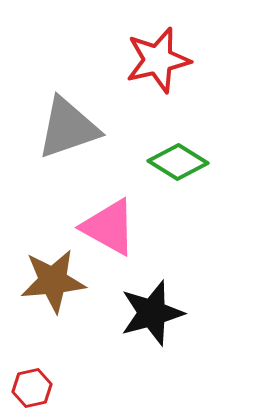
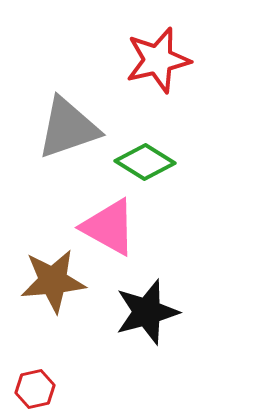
green diamond: moved 33 px left
black star: moved 5 px left, 1 px up
red hexagon: moved 3 px right, 1 px down
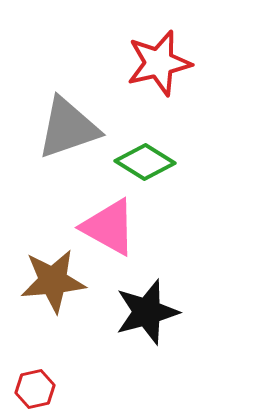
red star: moved 1 px right, 3 px down
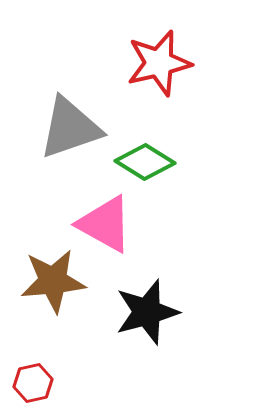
gray triangle: moved 2 px right
pink triangle: moved 4 px left, 3 px up
red hexagon: moved 2 px left, 6 px up
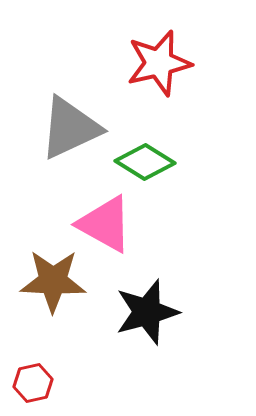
gray triangle: rotated 6 degrees counterclockwise
brown star: rotated 8 degrees clockwise
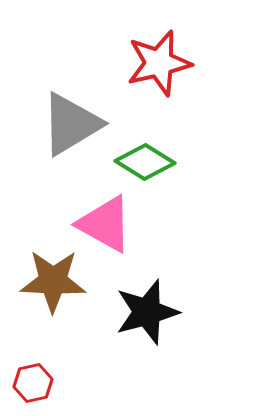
gray triangle: moved 1 px right, 4 px up; rotated 6 degrees counterclockwise
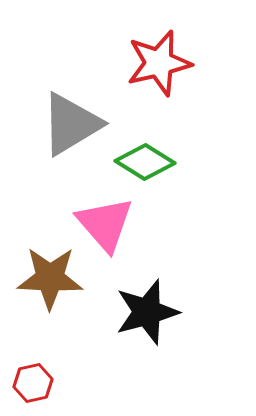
pink triangle: rotated 20 degrees clockwise
brown star: moved 3 px left, 3 px up
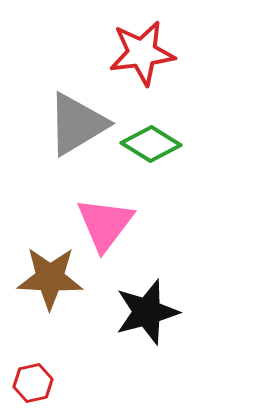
red star: moved 17 px left, 10 px up; rotated 6 degrees clockwise
gray triangle: moved 6 px right
green diamond: moved 6 px right, 18 px up
pink triangle: rotated 18 degrees clockwise
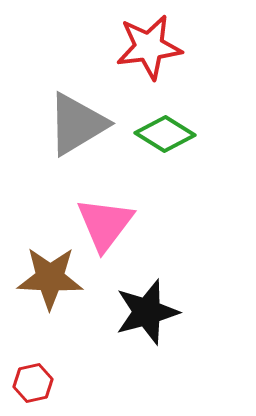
red star: moved 7 px right, 6 px up
green diamond: moved 14 px right, 10 px up
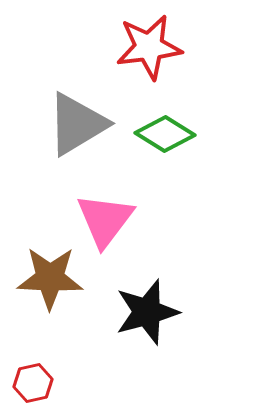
pink triangle: moved 4 px up
